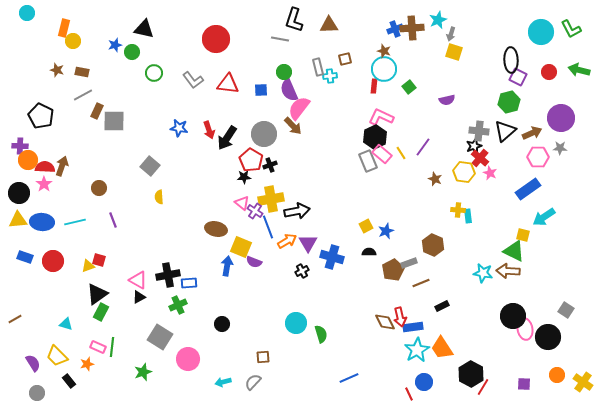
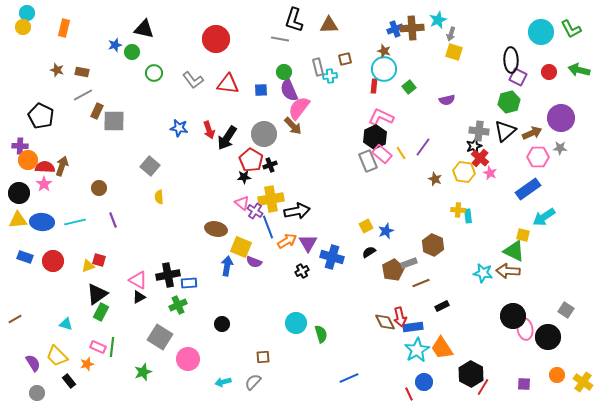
yellow circle at (73, 41): moved 50 px left, 14 px up
black semicircle at (369, 252): rotated 32 degrees counterclockwise
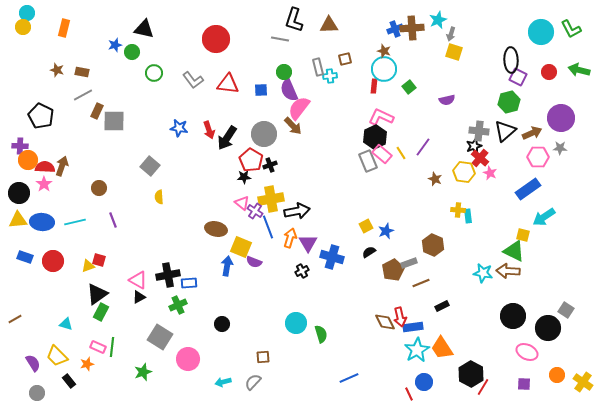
orange arrow at (287, 241): moved 3 px right, 3 px up; rotated 42 degrees counterclockwise
pink ellipse at (525, 329): moved 2 px right, 23 px down; rotated 55 degrees counterclockwise
black circle at (548, 337): moved 9 px up
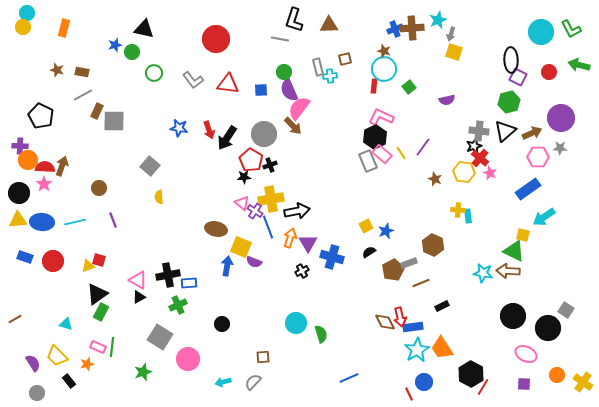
green arrow at (579, 70): moved 5 px up
pink ellipse at (527, 352): moved 1 px left, 2 px down
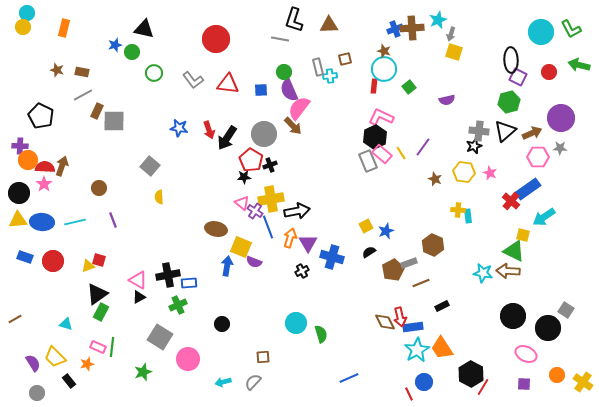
red cross at (480, 158): moved 31 px right, 43 px down
yellow trapezoid at (57, 356): moved 2 px left, 1 px down
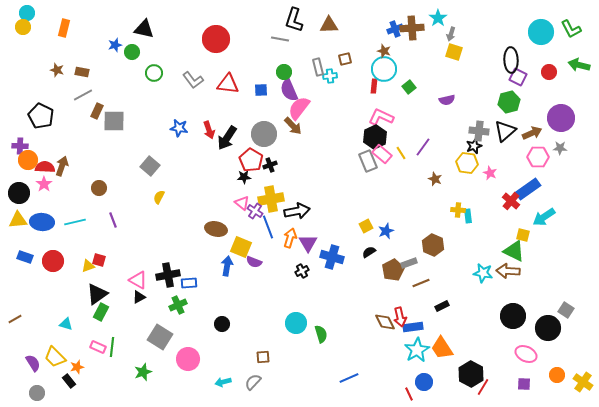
cyan star at (438, 20): moved 2 px up; rotated 12 degrees counterclockwise
yellow hexagon at (464, 172): moved 3 px right, 9 px up
yellow semicircle at (159, 197): rotated 32 degrees clockwise
orange star at (87, 364): moved 10 px left, 3 px down
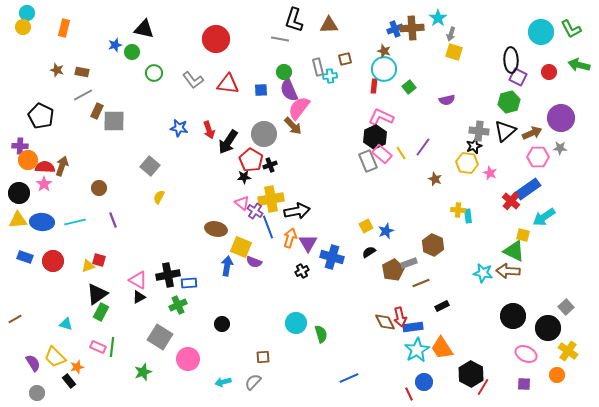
black arrow at (227, 138): moved 1 px right, 4 px down
gray square at (566, 310): moved 3 px up; rotated 14 degrees clockwise
yellow cross at (583, 382): moved 15 px left, 31 px up
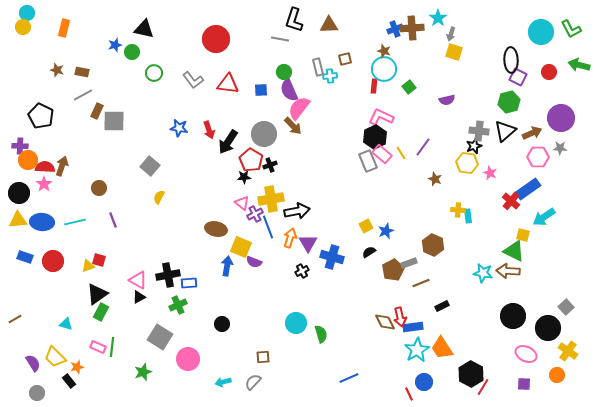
purple cross at (255, 211): moved 3 px down; rotated 28 degrees clockwise
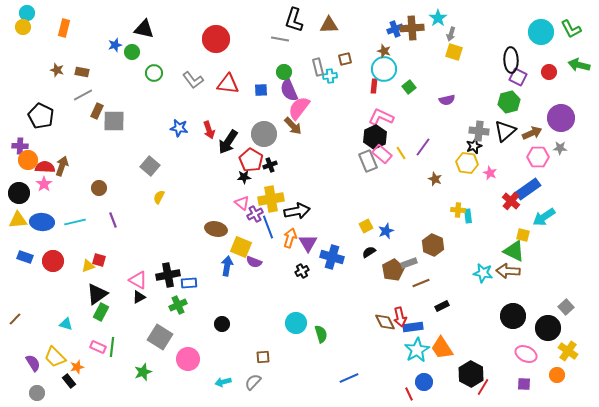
brown line at (15, 319): rotated 16 degrees counterclockwise
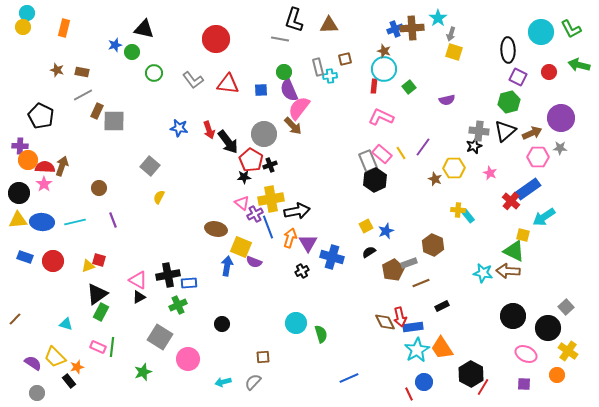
black ellipse at (511, 60): moved 3 px left, 10 px up
black hexagon at (375, 137): moved 43 px down
black arrow at (228, 142): rotated 70 degrees counterclockwise
yellow hexagon at (467, 163): moved 13 px left, 5 px down; rotated 10 degrees counterclockwise
cyan rectangle at (468, 216): rotated 32 degrees counterclockwise
purple semicircle at (33, 363): rotated 24 degrees counterclockwise
